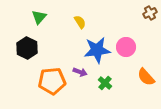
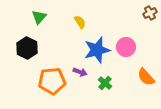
blue star: rotated 8 degrees counterclockwise
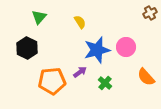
purple arrow: rotated 56 degrees counterclockwise
